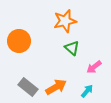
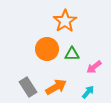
orange star: rotated 20 degrees counterclockwise
orange circle: moved 28 px right, 8 px down
green triangle: moved 6 px down; rotated 42 degrees counterclockwise
gray rectangle: rotated 18 degrees clockwise
cyan arrow: moved 1 px right, 1 px down
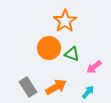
orange circle: moved 2 px right, 1 px up
green triangle: rotated 21 degrees clockwise
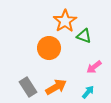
green triangle: moved 12 px right, 18 px up
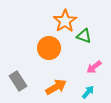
gray rectangle: moved 10 px left, 6 px up
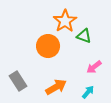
orange circle: moved 1 px left, 2 px up
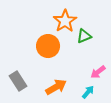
green triangle: rotated 42 degrees counterclockwise
pink arrow: moved 4 px right, 5 px down
